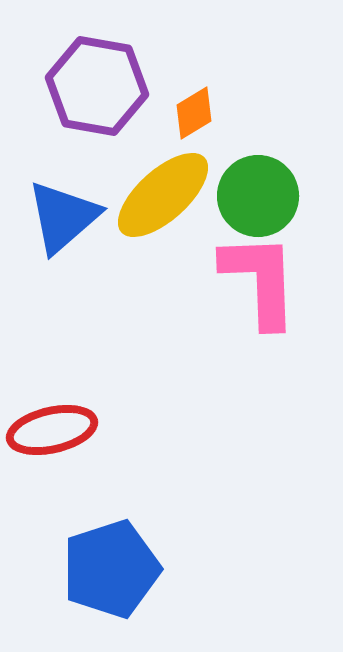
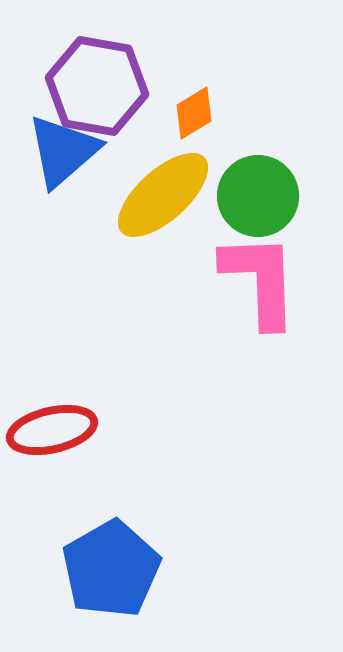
blue triangle: moved 66 px up
blue pentagon: rotated 12 degrees counterclockwise
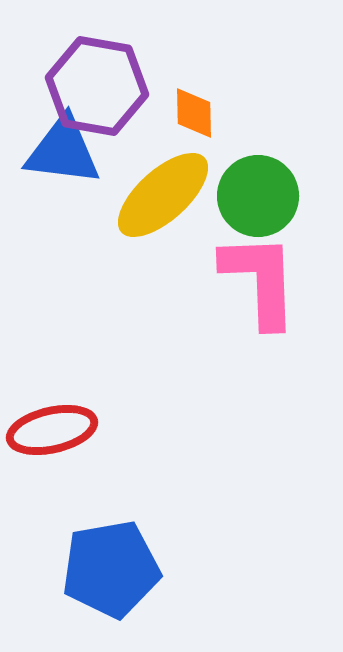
orange diamond: rotated 60 degrees counterclockwise
blue triangle: rotated 48 degrees clockwise
blue pentagon: rotated 20 degrees clockwise
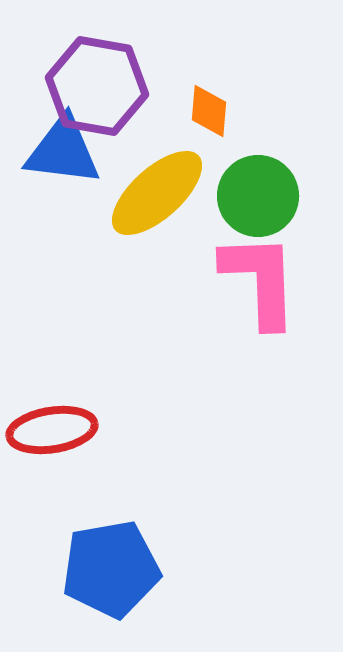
orange diamond: moved 15 px right, 2 px up; rotated 6 degrees clockwise
yellow ellipse: moved 6 px left, 2 px up
red ellipse: rotated 4 degrees clockwise
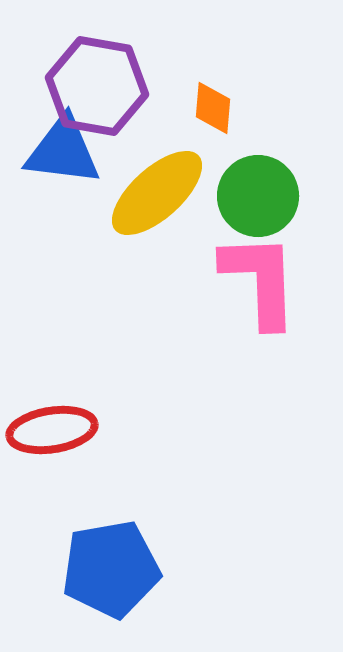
orange diamond: moved 4 px right, 3 px up
